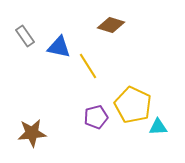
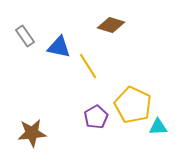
purple pentagon: rotated 15 degrees counterclockwise
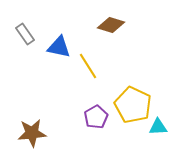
gray rectangle: moved 2 px up
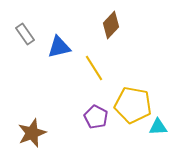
brown diamond: rotated 64 degrees counterclockwise
blue triangle: rotated 25 degrees counterclockwise
yellow line: moved 6 px right, 2 px down
yellow pentagon: rotated 15 degrees counterclockwise
purple pentagon: rotated 15 degrees counterclockwise
brown star: rotated 16 degrees counterclockwise
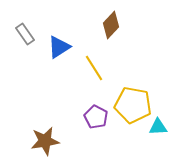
blue triangle: rotated 20 degrees counterclockwise
brown star: moved 13 px right, 8 px down; rotated 12 degrees clockwise
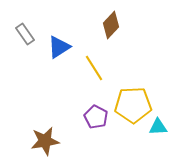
yellow pentagon: rotated 12 degrees counterclockwise
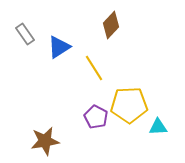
yellow pentagon: moved 4 px left
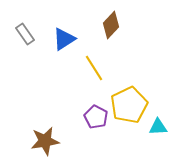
blue triangle: moved 5 px right, 8 px up
yellow pentagon: rotated 24 degrees counterclockwise
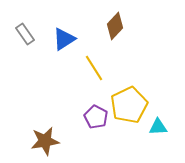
brown diamond: moved 4 px right, 1 px down
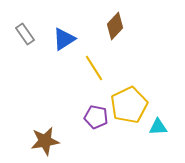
purple pentagon: rotated 15 degrees counterclockwise
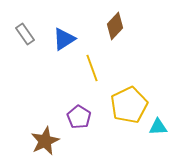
yellow line: moved 2 px left; rotated 12 degrees clockwise
purple pentagon: moved 17 px left; rotated 20 degrees clockwise
brown star: rotated 16 degrees counterclockwise
